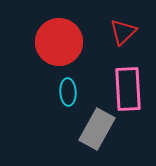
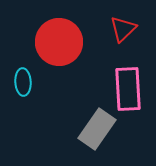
red triangle: moved 3 px up
cyan ellipse: moved 45 px left, 10 px up
gray rectangle: rotated 6 degrees clockwise
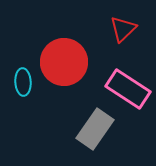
red circle: moved 5 px right, 20 px down
pink rectangle: rotated 54 degrees counterclockwise
gray rectangle: moved 2 px left
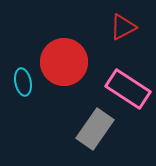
red triangle: moved 2 px up; rotated 16 degrees clockwise
cyan ellipse: rotated 8 degrees counterclockwise
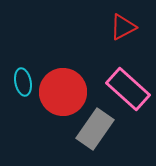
red circle: moved 1 px left, 30 px down
pink rectangle: rotated 9 degrees clockwise
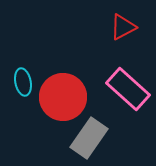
red circle: moved 5 px down
gray rectangle: moved 6 px left, 9 px down
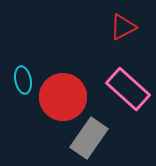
cyan ellipse: moved 2 px up
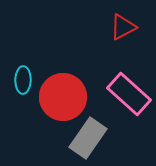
cyan ellipse: rotated 12 degrees clockwise
pink rectangle: moved 1 px right, 5 px down
gray rectangle: moved 1 px left
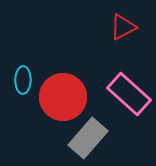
gray rectangle: rotated 6 degrees clockwise
